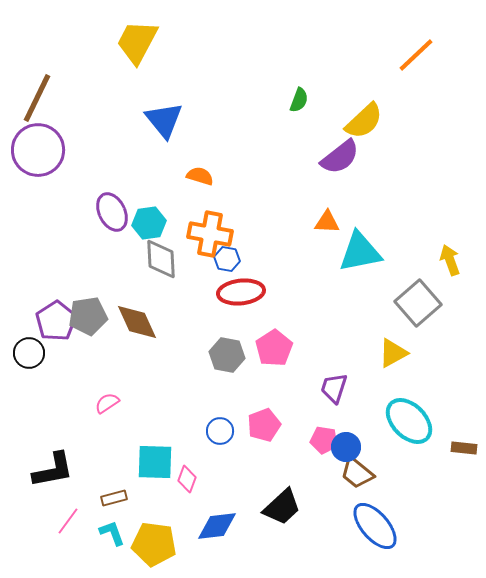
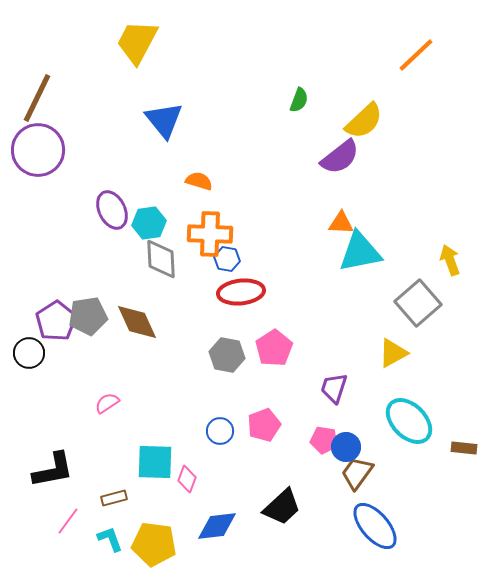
orange semicircle at (200, 176): moved 1 px left, 5 px down
purple ellipse at (112, 212): moved 2 px up
orange triangle at (327, 222): moved 14 px right, 1 px down
orange cross at (210, 234): rotated 9 degrees counterclockwise
brown trapezoid at (357, 473): rotated 87 degrees clockwise
cyan L-shape at (112, 533): moved 2 px left, 6 px down
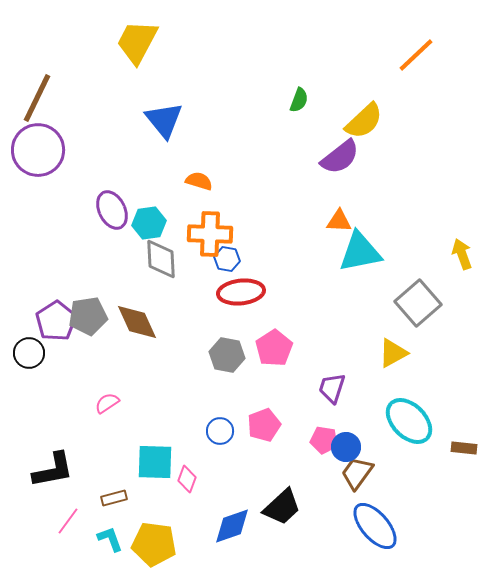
orange triangle at (341, 223): moved 2 px left, 2 px up
yellow arrow at (450, 260): moved 12 px right, 6 px up
purple trapezoid at (334, 388): moved 2 px left
blue diamond at (217, 526): moved 15 px right; rotated 12 degrees counterclockwise
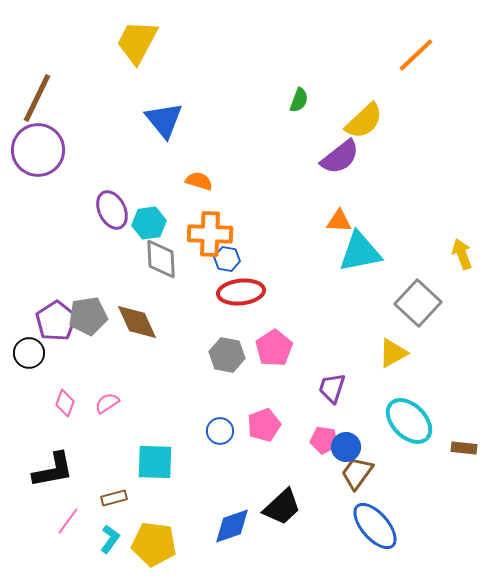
gray square at (418, 303): rotated 6 degrees counterclockwise
pink diamond at (187, 479): moved 122 px left, 76 px up
cyan L-shape at (110, 539): rotated 56 degrees clockwise
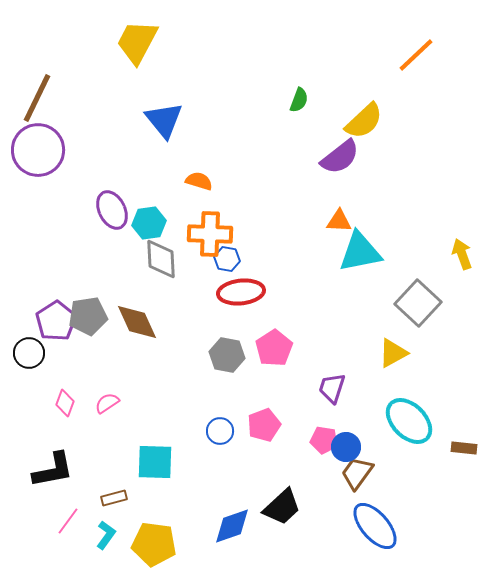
cyan L-shape at (110, 539): moved 4 px left, 4 px up
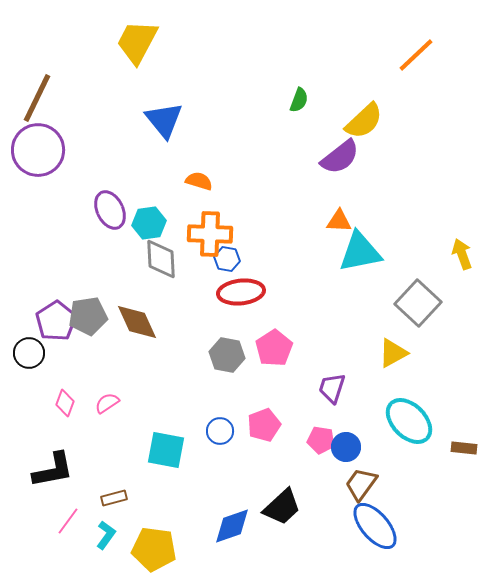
purple ellipse at (112, 210): moved 2 px left
pink pentagon at (324, 440): moved 3 px left
cyan square at (155, 462): moved 11 px right, 12 px up; rotated 9 degrees clockwise
brown trapezoid at (357, 473): moved 4 px right, 11 px down
yellow pentagon at (154, 544): moved 5 px down
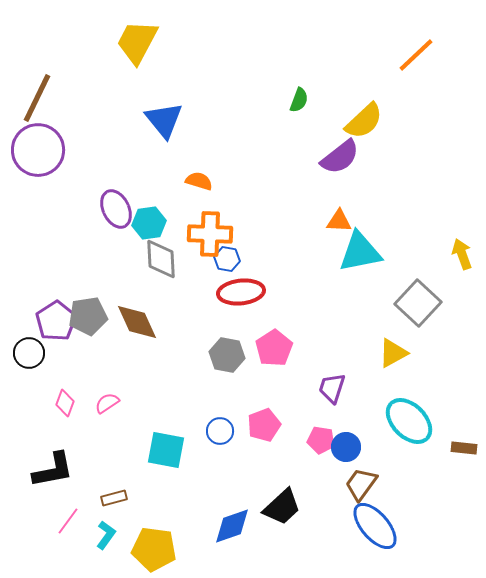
purple ellipse at (110, 210): moved 6 px right, 1 px up
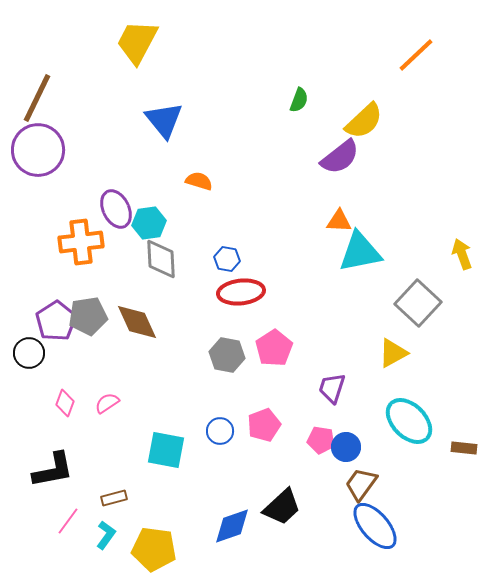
orange cross at (210, 234): moved 129 px left, 8 px down; rotated 9 degrees counterclockwise
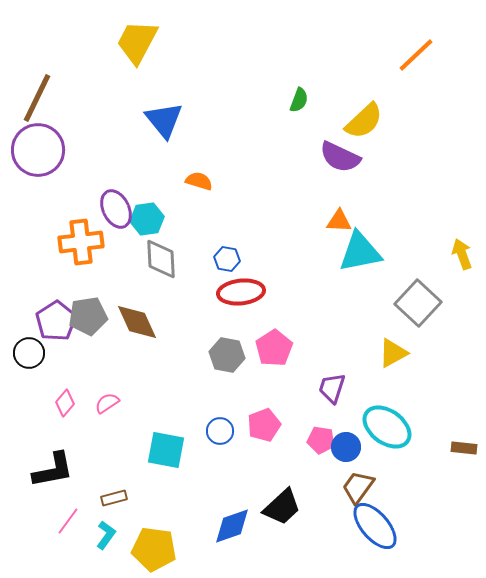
purple semicircle at (340, 157): rotated 63 degrees clockwise
cyan hexagon at (149, 223): moved 2 px left, 4 px up
pink diamond at (65, 403): rotated 20 degrees clockwise
cyan ellipse at (409, 421): moved 22 px left, 6 px down; rotated 9 degrees counterclockwise
brown trapezoid at (361, 484): moved 3 px left, 3 px down
